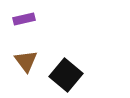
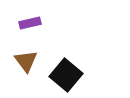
purple rectangle: moved 6 px right, 4 px down
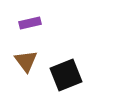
black square: rotated 28 degrees clockwise
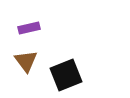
purple rectangle: moved 1 px left, 5 px down
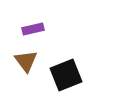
purple rectangle: moved 4 px right, 1 px down
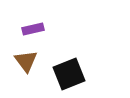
black square: moved 3 px right, 1 px up
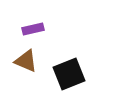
brown triangle: rotated 30 degrees counterclockwise
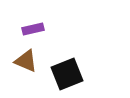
black square: moved 2 px left
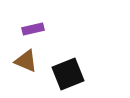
black square: moved 1 px right
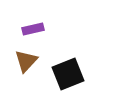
brown triangle: rotated 50 degrees clockwise
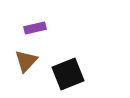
purple rectangle: moved 2 px right, 1 px up
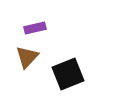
brown triangle: moved 1 px right, 4 px up
